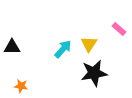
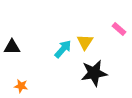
yellow triangle: moved 4 px left, 2 px up
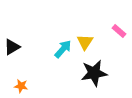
pink rectangle: moved 2 px down
black triangle: rotated 30 degrees counterclockwise
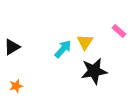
black star: moved 2 px up
orange star: moved 5 px left; rotated 24 degrees counterclockwise
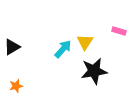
pink rectangle: rotated 24 degrees counterclockwise
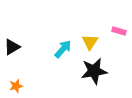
yellow triangle: moved 5 px right
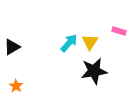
cyan arrow: moved 6 px right, 6 px up
orange star: rotated 24 degrees counterclockwise
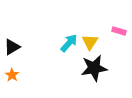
black star: moved 3 px up
orange star: moved 4 px left, 11 px up
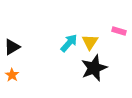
black star: rotated 12 degrees counterclockwise
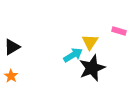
cyan arrow: moved 4 px right, 12 px down; rotated 18 degrees clockwise
black star: moved 2 px left
orange star: moved 1 px left, 1 px down
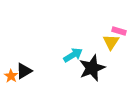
yellow triangle: moved 21 px right
black triangle: moved 12 px right, 24 px down
